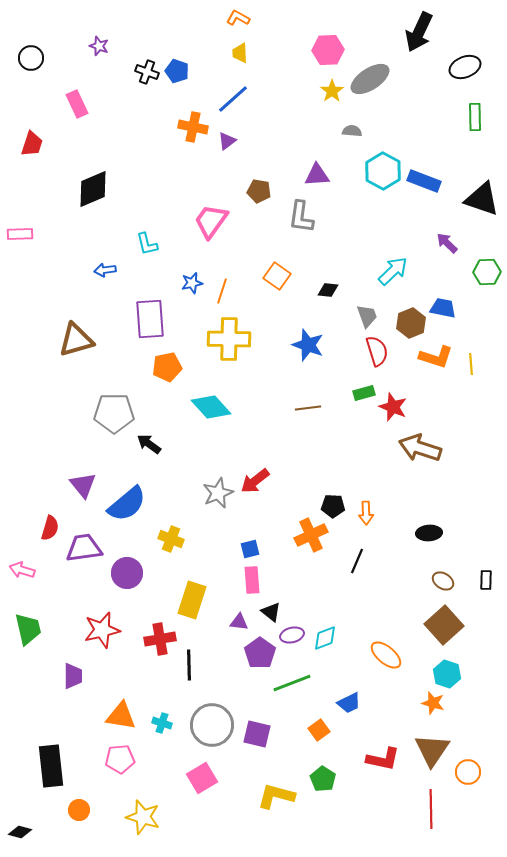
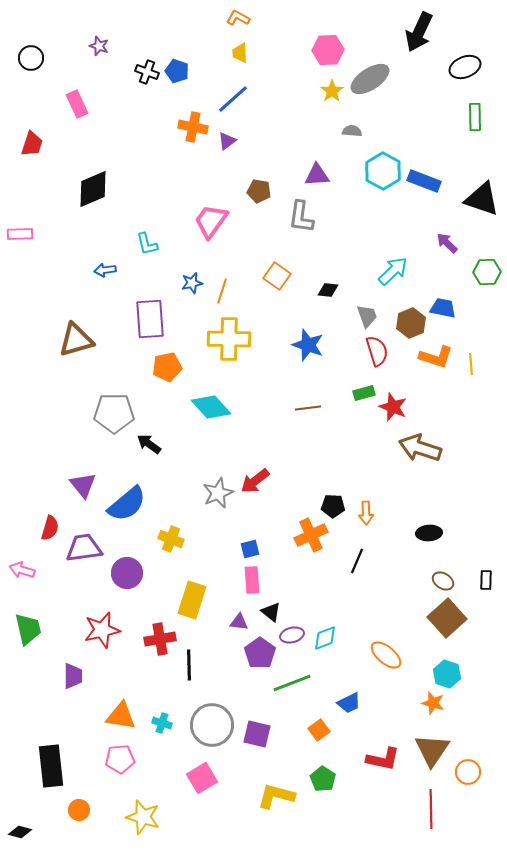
brown square at (444, 625): moved 3 px right, 7 px up
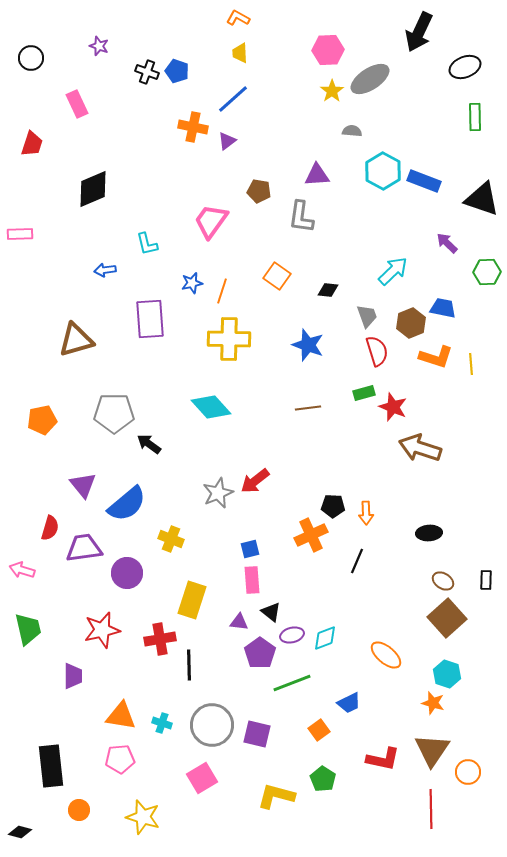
orange pentagon at (167, 367): moved 125 px left, 53 px down
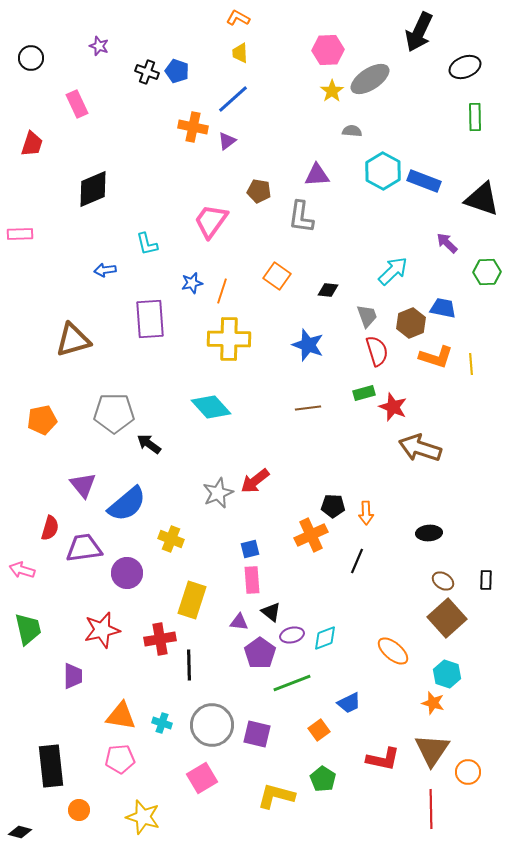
brown triangle at (76, 340): moved 3 px left
orange ellipse at (386, 655): moved 7 px right, 4 px up
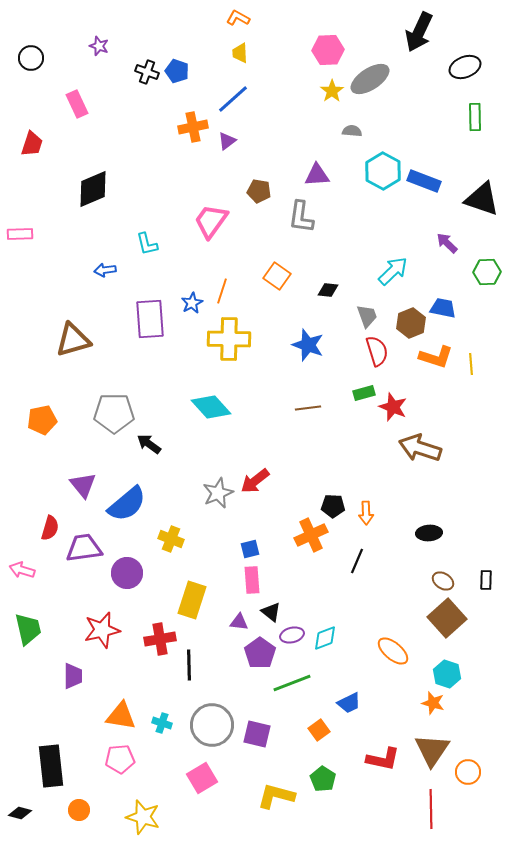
orange cross at (193, 127): rotated 24 degrees counterclockwise
blue star at (192, 283): moved 20 px down; rotated 15 degrees counterclockwise
black diamond at (20, 832): moved 19 px up
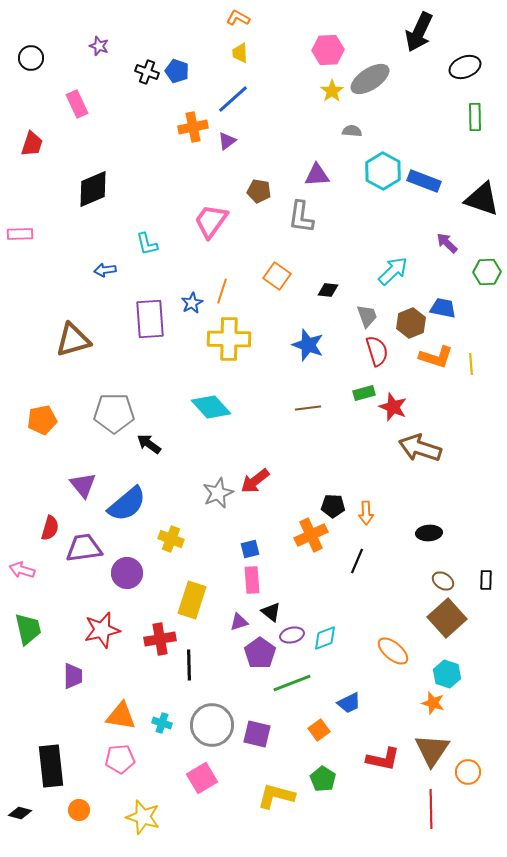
purple triangle at (239, 622): rotated 24 degrees counterclockwise
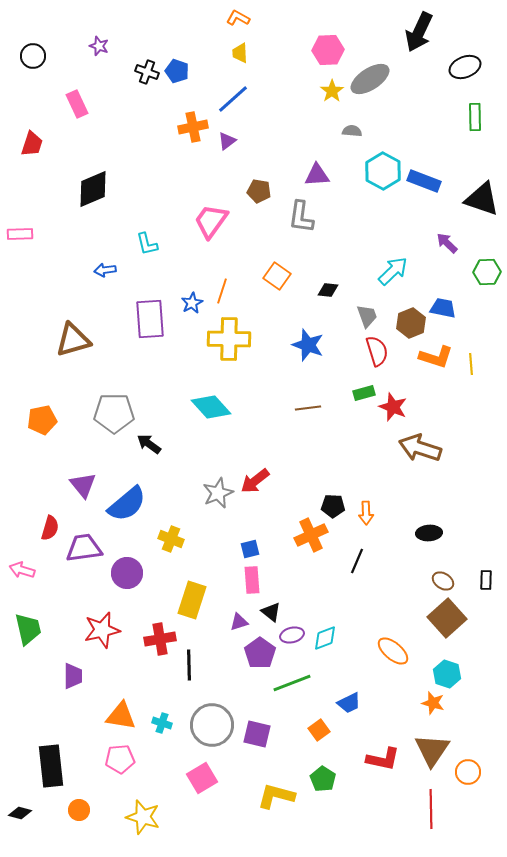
black circle at (31, 58): moved 2 px right, 2 px up
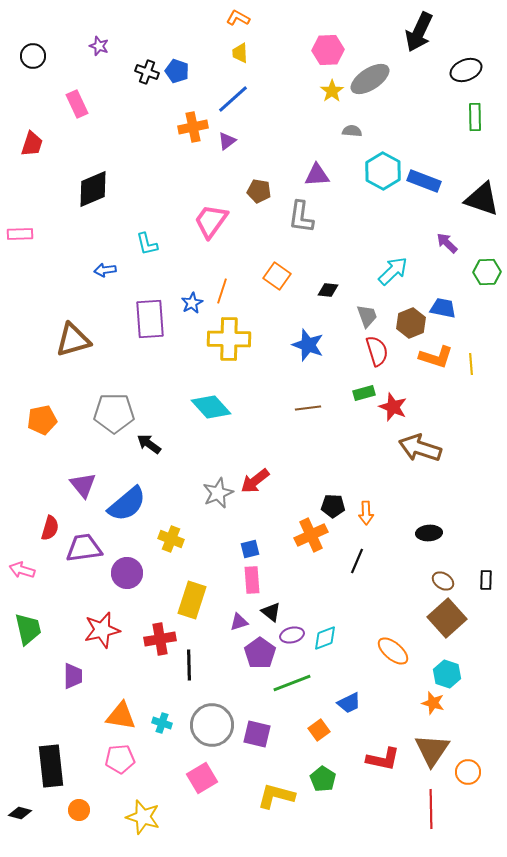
black ellipse at (465, 67): moved 1 px right, 3 px down
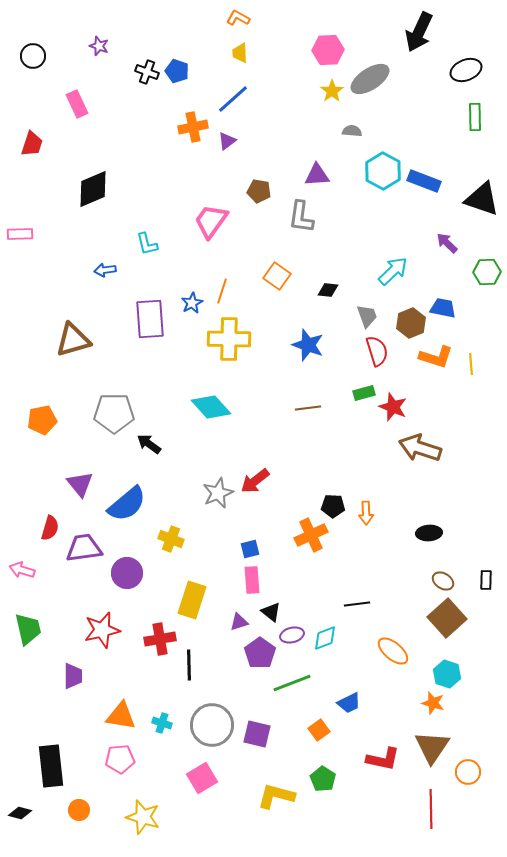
purple triangle at (83, 485): moved 3 px left, 1 px up
black line at (357, 561): moved 43 px down; rotated 60 degrees clockwise
brown triangle at (432, 750): moved 3 px up
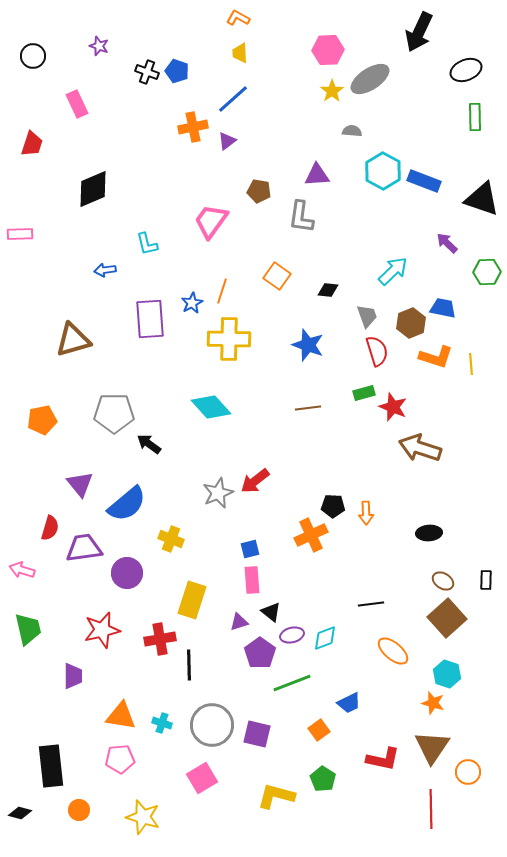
black line at (357, 604): moved 14 px right
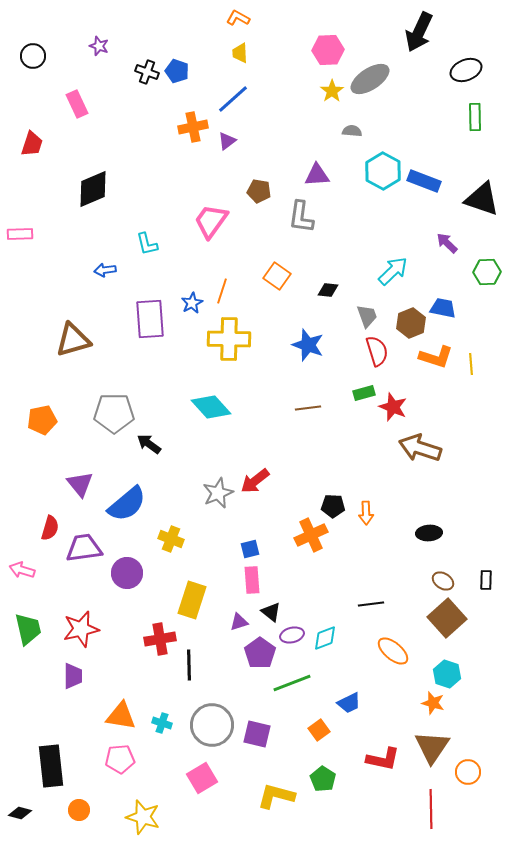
red star at (102, 630): moved 21 px left, 1 px up
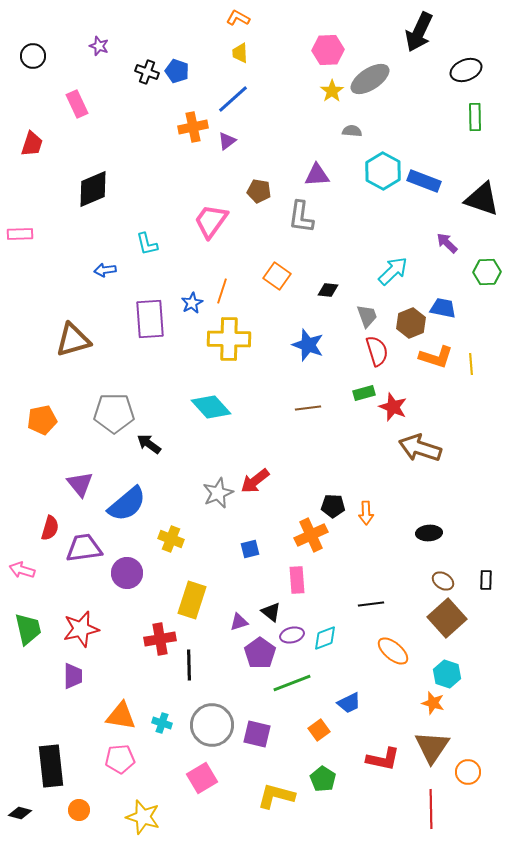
pink rectangle at (252, 580): moved 45 px right
